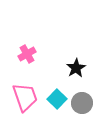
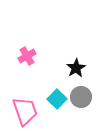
pink cross: moved 2 px down
pink trapezoid: moved 14 px down
gray circle: moved 1 px left, 6 px up
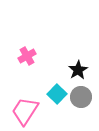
black star: moved 2 px right, 2 px down
cyan square: moved 5 px up
pink trapezoid: rotated 128 degrees counterclockwise
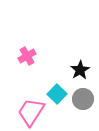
black star: moved 2 px right
gray circle: moved 2 px right, 2 px down
pink trapezoid: moved 6 px right, 1 px down
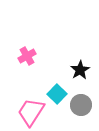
gray circle: moved 2 px left, 6 px down
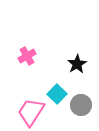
black star: moved 3 px left, 6 px up
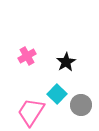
black star: moved 11 px left, 2 px up
